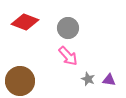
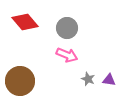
red diamond: rotated 28 degrees clockwise
gray circle: moved 1 px left
pink arrow: moved 1 px left, 1 px up; rotated 25 degrees counterclockwise
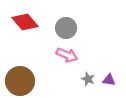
gray circle: moved 1 px left
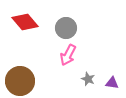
pink arrow: moved 1 px right; rotated 95 degrees clockwise
purple triangle: moved 3 px right, 3 px down
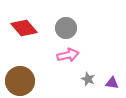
red diamond: moved 1 px left, 6 px down
pink arrow: rotated 130 degrees counterclockwise
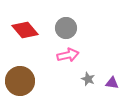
red diamond: moved 1 px right, 2 px down
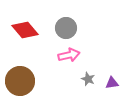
pink arrow: moved 1 px right
purple triangle: rotated 16 degrees counterclockwise
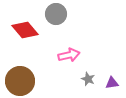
gray circle: moved 10 px left, 14 px up
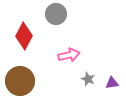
red diamond: moved 1 px left, 6 px down; rotated 68 degrees clockwise
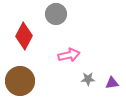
gray star: rotated 24 degrees counterclockwise
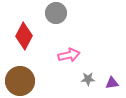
gray circle: moved 1 px up
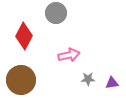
brown circle: moved 1 px right, 1 px up
